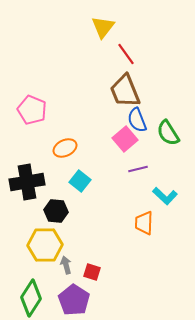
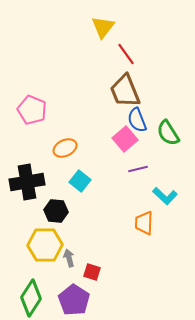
gray arrow: moved 3 px right, 7 px up
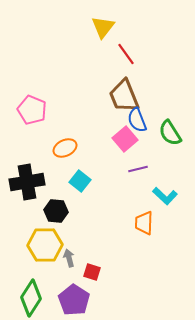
brown trapezoid: moved 1 px left, 5 px down
green semicircle: moved 2 px right
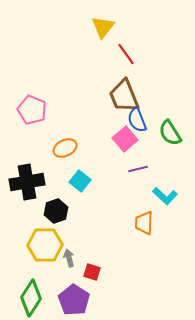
black hexagon: rotated 25 degrees counterclockwise
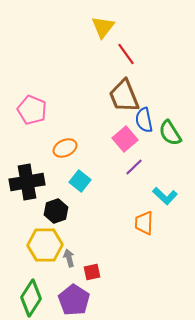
blue semicircle: moved 7 px right; rotated 10 degrees clockwise
purple line: moved 4 px left, 2 px up; rotated 30 degrees counterclockwise
red square: rotated 30 degrees counterclockwise
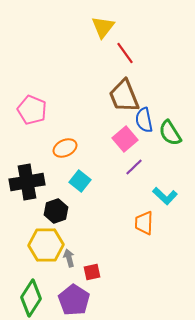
red line: moved 1 px left, 1 px up
yellow hexagon: moved 1 px right
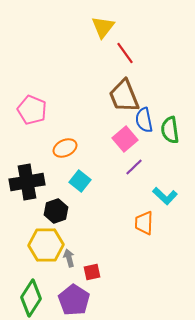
green semicircle: moved 3 px up; rotated 24 degrees clockwise
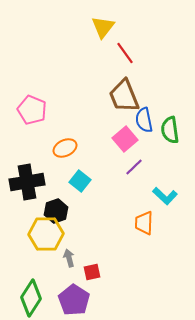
yellow hexagon: moved 11 px up
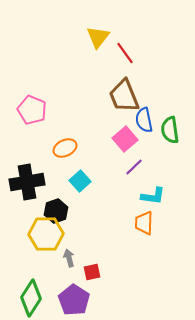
yellow triangle: moved 5 px left, 10 px down
cyan square: rotated 10 degrees clockwise
cyan L-shape: moved 12 px left; rotated 35 degrees counterclockwise
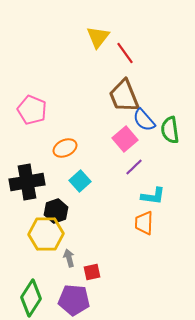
blue semicircle: rotated 30 degrees counterclockwise
purple pentagon: rotated 28 degrees counterclockwise
